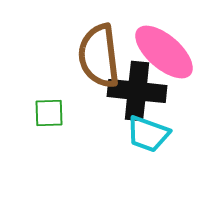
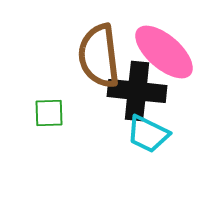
cyan trapezoid: rotated 6 degrees clockwise
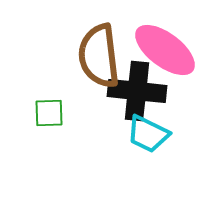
pink ellipse: moved 1 px right, 2 px up; rotated 4 degrees counterclockwise
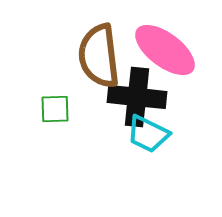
black cross: moved 6 px down
green square: moved 6 px right, 4 px up
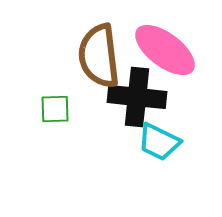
cyan trapezoid: moved 11 px right, 8 px down
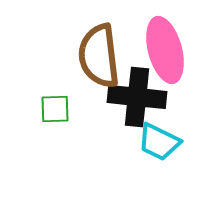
pink ellipse: rotated 38 degrees clockwise
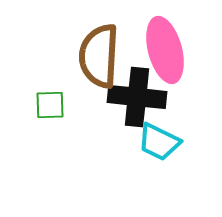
brown semicircle: rotated 10 degrees clockwise
green square: moved 5 px left, 4 px up
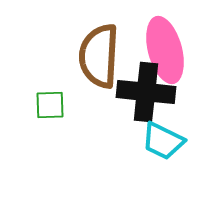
black cross: moved 9 px right, 5 px up
cyan trapezoid: moved 4 px right, 1 px up
